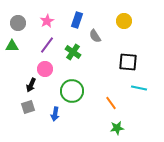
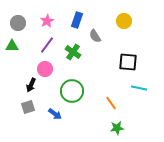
blue arrow: rotated 64 degrees counterclockwise
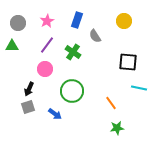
black arrow: moved 2 px left, 4 px down
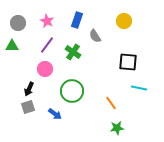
pink star: rotated 16 degrees counterclockwise
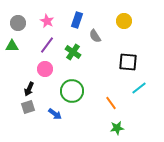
cyan line: rotated 49 degrees counterclockwise
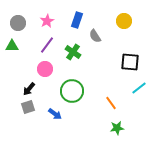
pink star: rotated 16 degrees clockwise
black square: moved 2 px right
black arrow: rotated 16 degrees clockwise
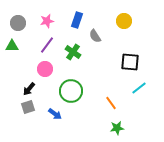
pink star: rotated 16 degrees clockwise
green circle: moved 1 px left
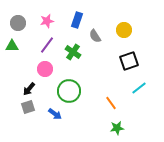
yellow circle: moved 9 px down
black square: moved 1 px left, 1 px up; rotated 24 degrees counterclockwise
green circle: moved 2 px left
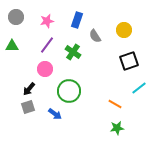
gray circle: moved 2 px left, 6 px up
orange line: moved 4 px right, 1 px down; rotated 24 degrees counterclockwise
